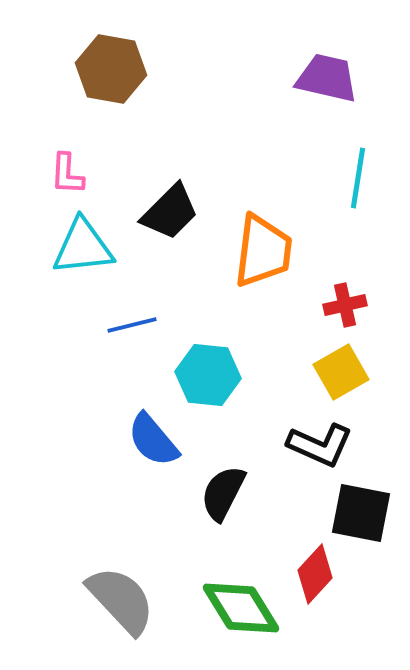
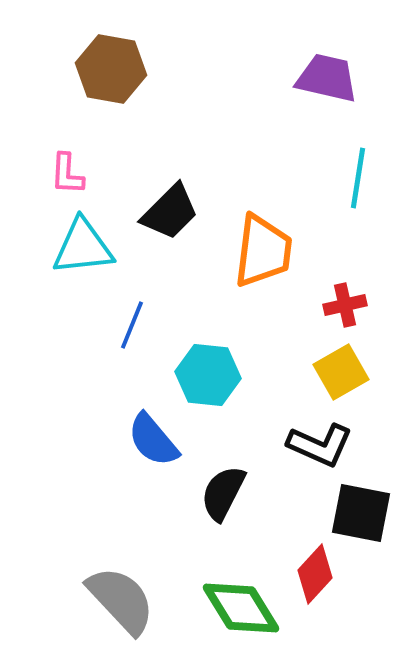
blue line: rotated 54 degrees counterclockwise
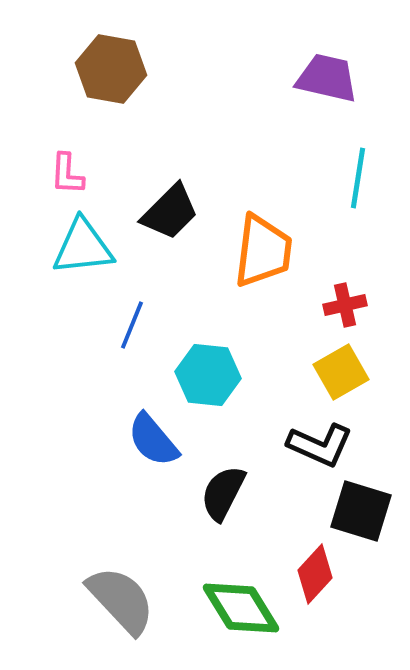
black square: moved 2 px up; rotated 6 degrees clockwise
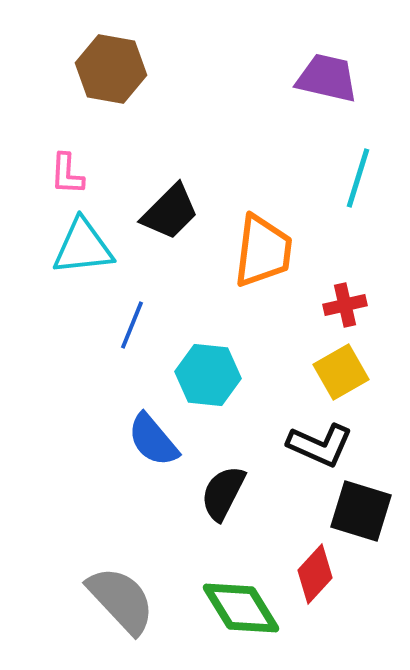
cyan line: rotated 8 degrees clockwise
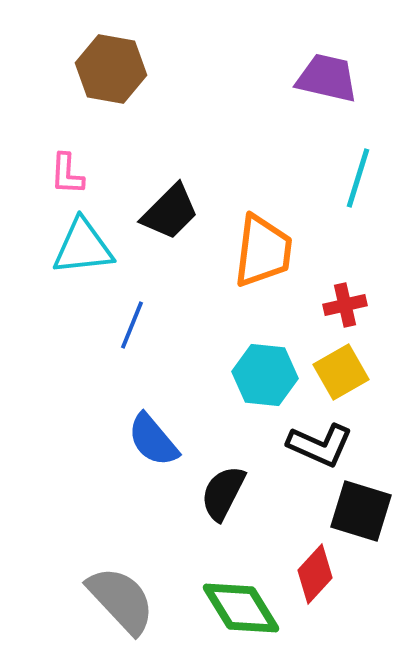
cyan hexagon: moved 57 px right
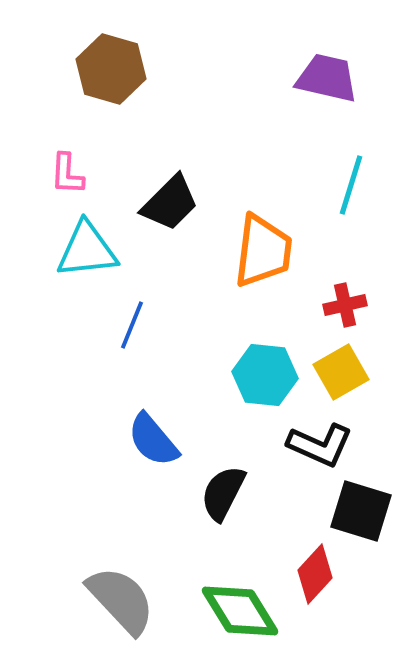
brown hexagon: rotated 6 degrees clockwise
cyan line: moved 7 px left, 7 px down
black trapezoid: moved 9 px up
cyan triangle: moved 4 px right, 3 px down
green diamond: moved 1 px left, 3 px down
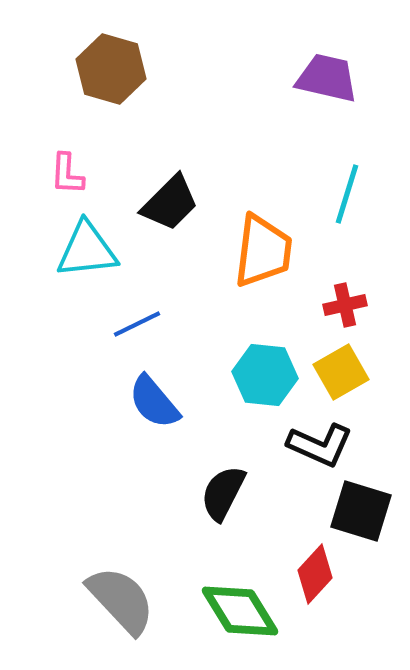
cyan line: moved 4 px left, 9 px down
blue line: moved 5 px right, 1 px up; rotated 42 degrees clockwise
blue semicircle: moved 1 px right, 38 px up
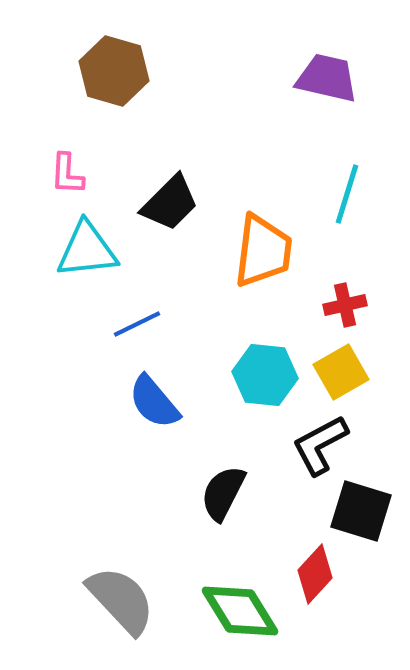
brown hexagon: moved 3 px right, 2 px down
black L-shape: rotated 128 degrees clockwise
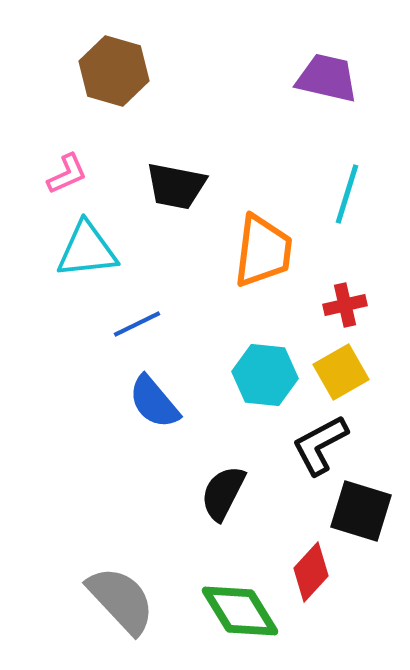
pink L-shape: rotated 117 degrees counterclockwise
black trapezoid: moved 6 px right, 17 px up; rotated 56 degrees clockwise
red diamond: moved 4 px left, 2 px up
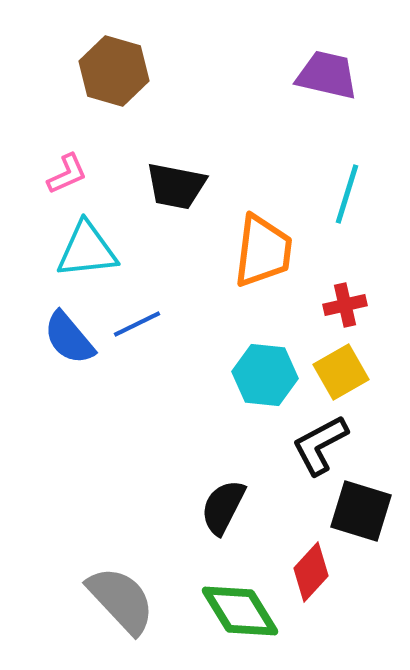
purple trapezoid: moved 3 px up
blue semicircle: moved 85 px left, 64 px up
black semicircle: moved 14 px down
